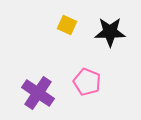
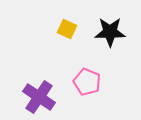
yellow square: moved 4 px down
purple cross: moved 1 px right, 4 px down
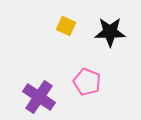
yellow square: moved 1 px left, 3 px up
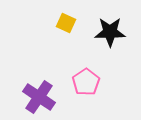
yellow square: moved 3 px up
pink pentagon: moved 1 px left; rotated 16 degrees clockwise
